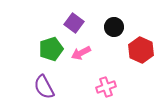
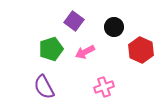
purple square: moved 2 px up
pink arrow: moved 4 px right, 1 px up
pink cross: moved 2 px left
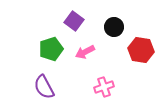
red hexagon: rotated 15 degrees counterclockwise
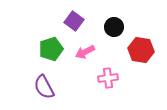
pink cross: moved 4 px right, 9 px up; rotated 12 degrees clockwise
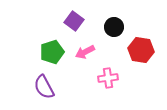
green pentagon: moved 1 px right, 3 px down
